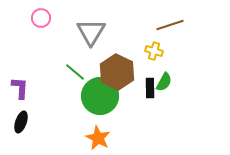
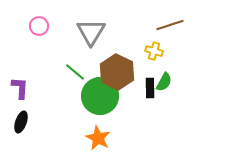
pink circle: moved 2 px left, 8 px down
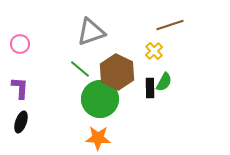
pink circle: moved 19 px left, 18 px down
gray triangle: rotated 40 degrees clockwise
yellow cross: rotated 30 degrees clockwise
green line: moved 5 px right, 3 px up
green circle: moved 3 px down
orange star: rotated 25 degrees counterclockwise
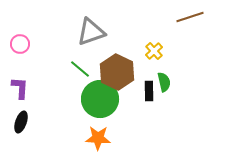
brown line: moved 20 px right, 8 px up
green semicircle: rotated 42 degrees counterclockwise
black rectangle: moved 1 px left, 3 px down
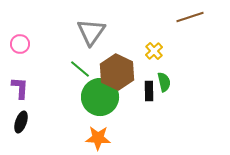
gray triangle: rotated 36 degrees counterclockwise
green circle: moved 2 px up
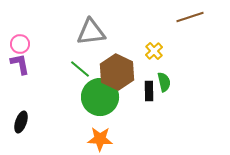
gray triangle: rotated 48 degrees clockwise
purple L-shape: moved 24 px up; rotated 15 degrees counterclockwise
orange star: moved 2 px right, 1 px down
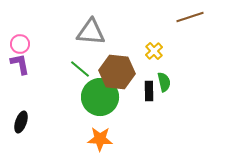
gray triangle: rotated 12 degrees clockwise
brown hexagon: rotated 20 degrees counterclockwise
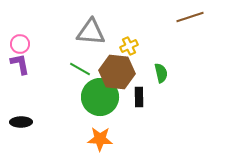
yellow cross: moved 25 px left, 5 px up; rotated 18 degrees clockwise
green line: rotated 10 degrees counterclockwise
green semicircle: moved 3 px left, 9 px up
black rectangle: moved 10 px left, 6 px down
black ellipse: rotated 70 degrees clockwise
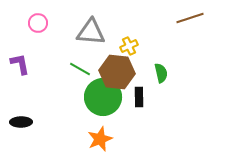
brown line: moved 1 px down
pink circle: moved 18 px right, 21 px up
green circle: moved 3 px right
orange star: rotated 25 degrees counterclockwise
